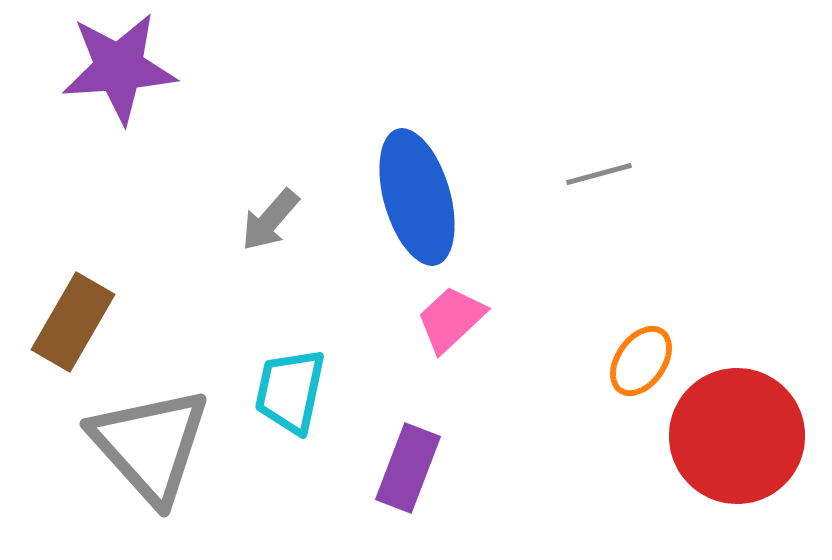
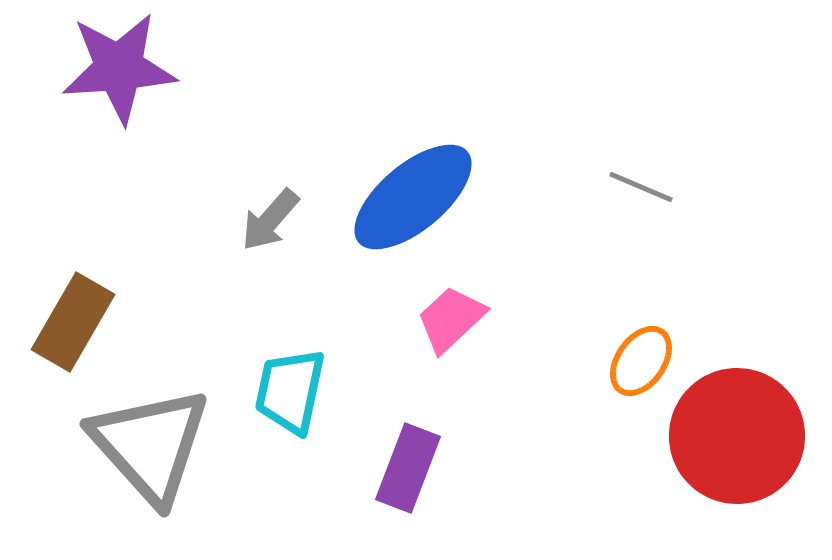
gray line: moved 42 px right, 13 px down; rotated 38 degrees clockwise
blue ellipse: moved 4 px left; rotated 66 degrees clockwise
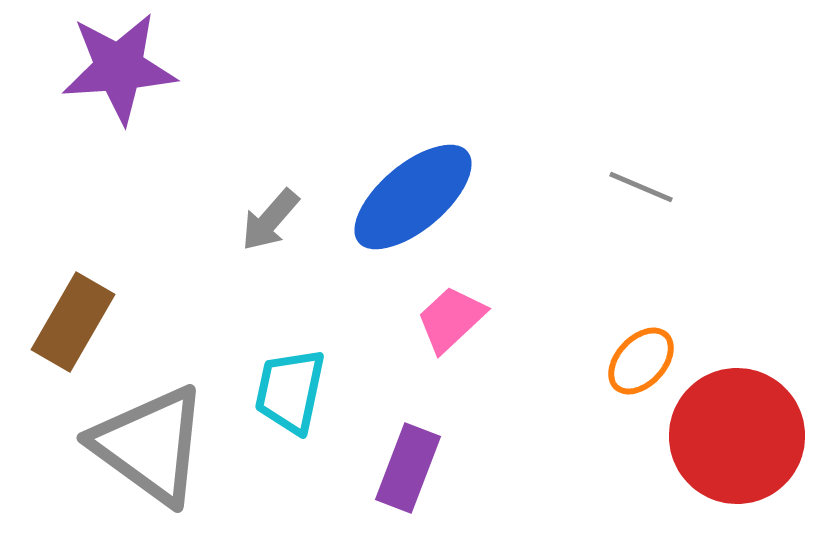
orange ellipse: rotated 8 degrees clockwise
gray triangle: rotated 12 degrees counterclockwise
